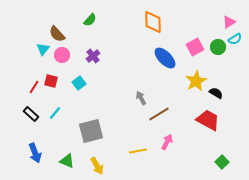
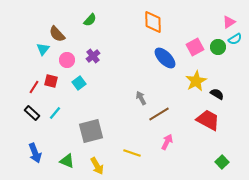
pink circle: moved 5 px right, 5 px down
black semicircle: moved 1 px right, 1 px down
black rectangle: moved 1 px right, 1 px up
yellow line: moved 6 px left, 2 px down; rotated 30 degrees clockwise
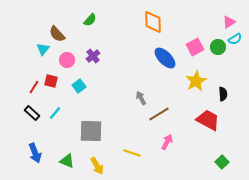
cyan square: moved 3 px down
black semicircle: moved 6 px right; rotated 56 degrees clockwise
gray square: rotated 15 degrees clockwise
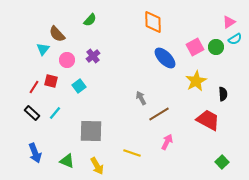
green circle: moved 2 px left
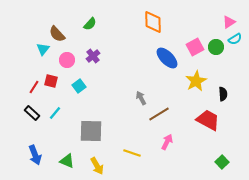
green semicircle: moved 4 px down
blue ellipse: moved 2 px right
blue arrow: moved 2 px down
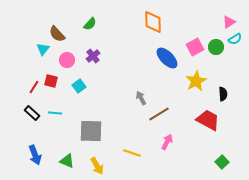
cyan line: rotated 56 degrees clockwise
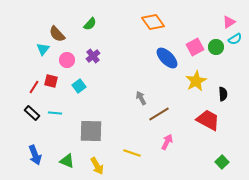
orange diamond: rotated 35 degrees counterclockwise
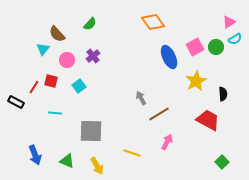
blue ellipse: moved 2 px right, 1 px up; rotated 20 degrees clockwise
black rectangle: moved 16 px left, 11 px up; rotated 14 degrees counterclockwise
